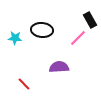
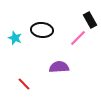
cyan star: rotated 16 degrees clockwise
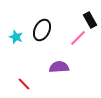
black ellipse: rotated 70 degrees counterclockwise
cyan star: moved 1 px right, 1 px up
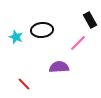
black ellipse: rotated 60 degrees clockwise
pink line: moved 5 px down
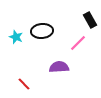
black ellipse: moved 1 px down
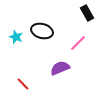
black rectangle: moved 3 px left, 7 px up
black ellipse: rotated 20 degrees clockwise
purple semicircle: moved 1 px right, 1 px down; rotated 18 degrees counterclockwise
red line: moved 1 px left
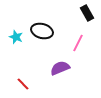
pink line: rotated 18 degrees counterclockwise
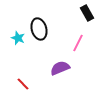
black ellipse: moved 3 px left, 2 px up; rotated 60 degrees clockwise
cyan star: moved 2 px right, 1 px down
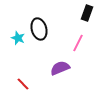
black rectangle: rotated 49 degrees clockwise
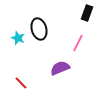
red line: moved 2 px left, 1 px up
